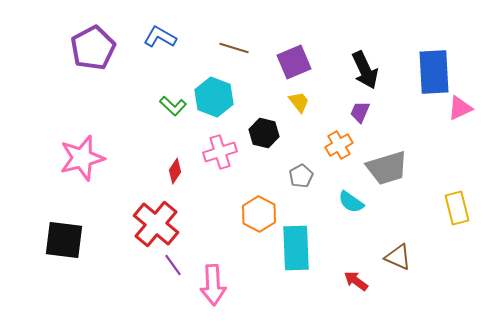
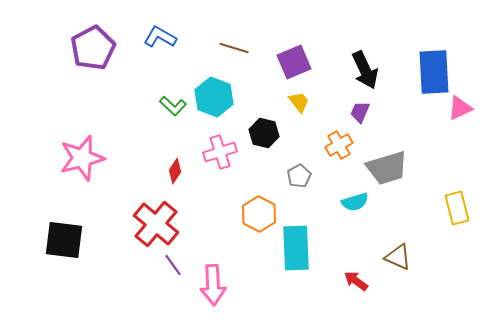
gray pentagon: moved 2 px left
cyan semicircle: moved 4 px right; rotated 52 degrees counterclockwise
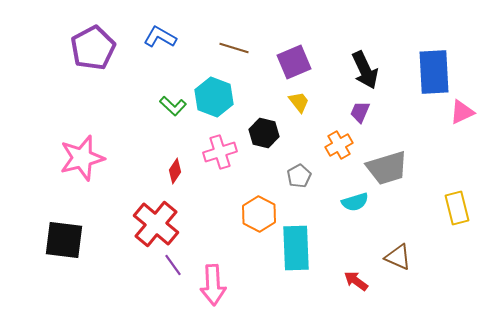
pink triangle: moved 2 px right, 4 px down
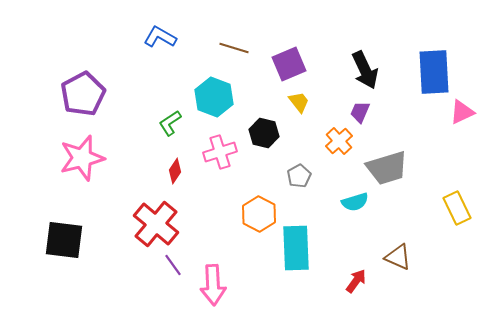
purple pentagon: moved 10 px left, 46 px down
purple square: moved 5 px left, 2 px down
green L-shape: moved 3 px left, 17 px down; rotated 104 degrees clockwise
orange cross: moved 4 px up; rotated 12 degrees counterclockwise
yellow rectangle: rotated 12 degrees counterclockwise
red arrow: rotated 90 degrees clockwise
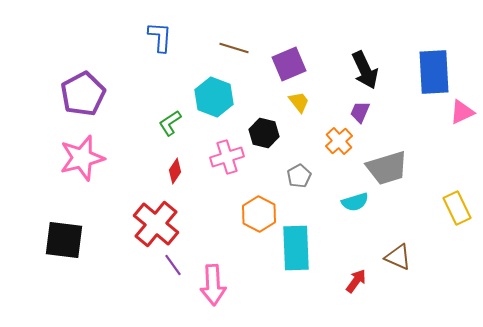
blue L-shape: rotated 64 degrees clockwise
pink cross: moved 7 px right, 5 px down
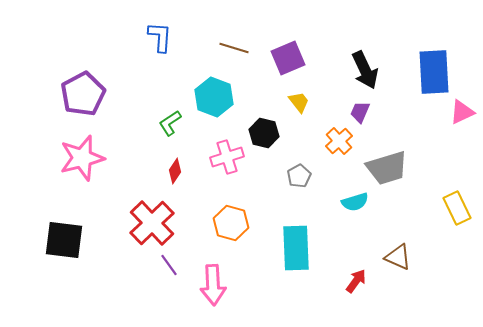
purple square: moved 1 px left, 6 px up
orange hexagon: moved 28 px left, 9 px down; rotated 12 degrees counterclockwise
red cross: moved 4 px left, 1 px up; rotated 6 degrees clockwise
purple line: moved 4 px left
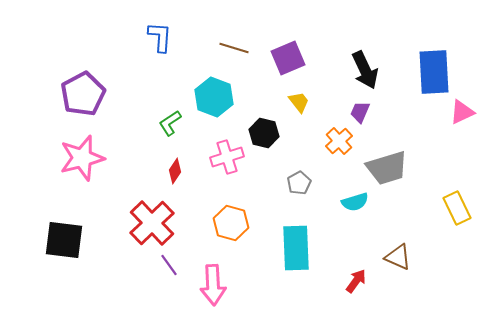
gray pentagon: moved 7 px down
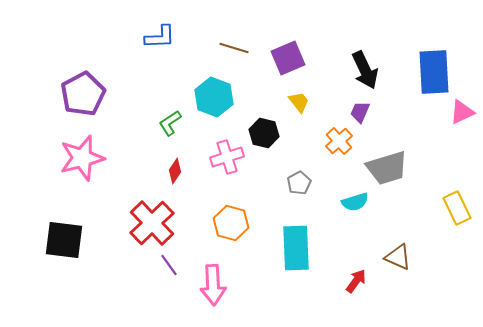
blue L-shape: rotated 84 degrees clockwise
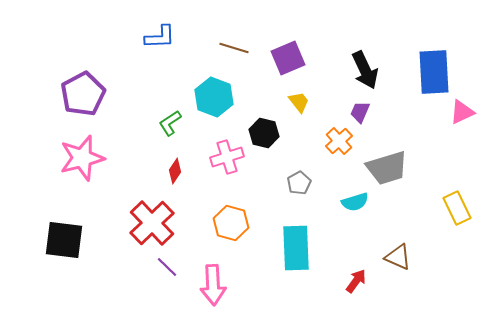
purple line: moved 2 px left, 2 px down; rotated 10 degrees counterclockwise
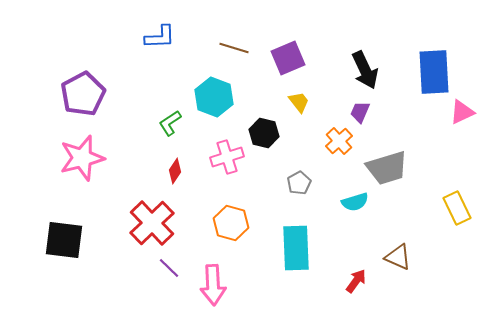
purple line: moved 2 px right, 1 px down
